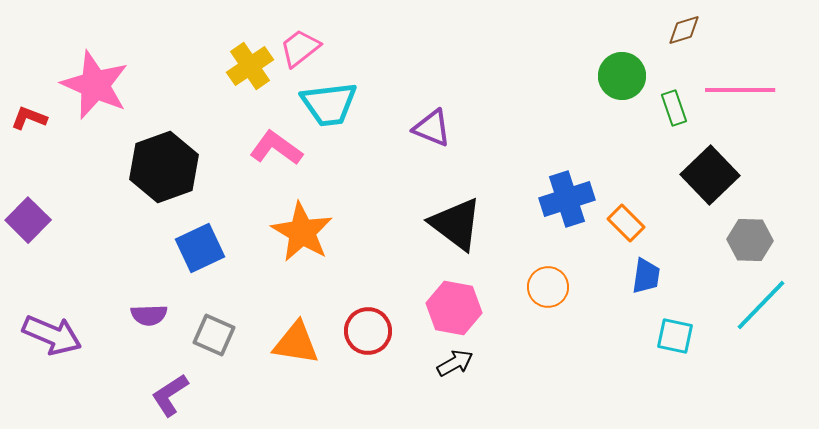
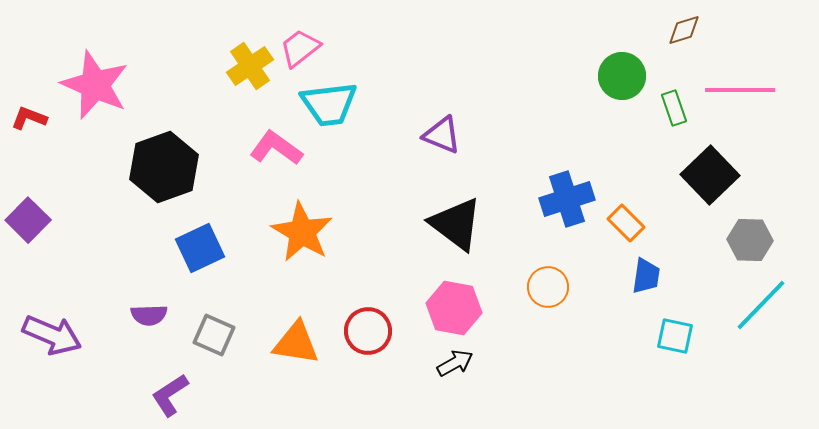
purple triangle: moved 10 px right, 7 px down
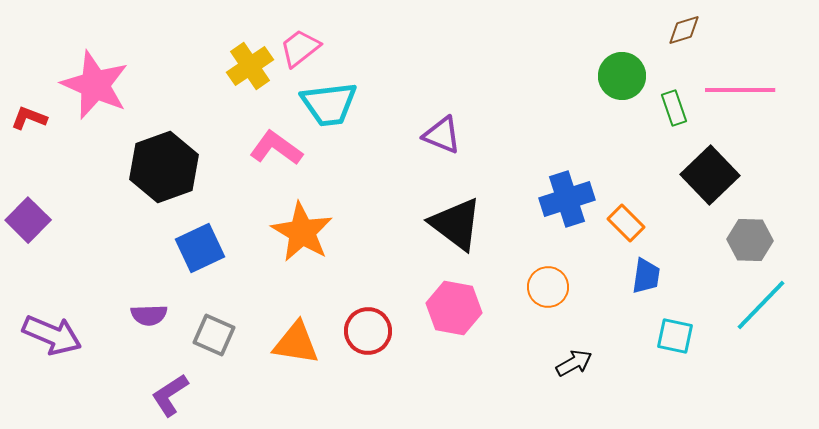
black arrow: moved 119 px right
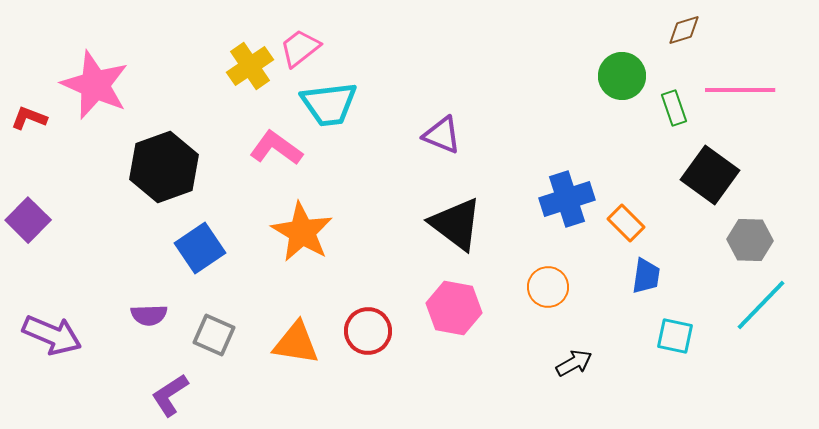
black square: rotated 10 degrees counterclockwise
blue square: rotated 9 degrees counterclockwise
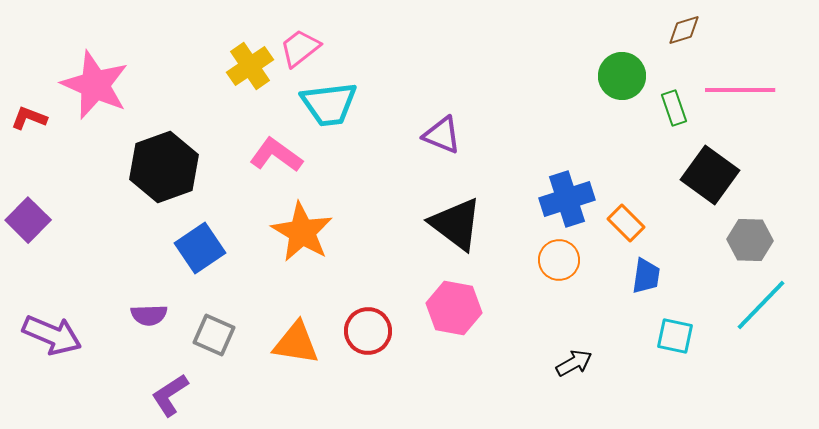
pink L-shape: moved 7 px down
orange circle: moved 11 px right, 27 px up
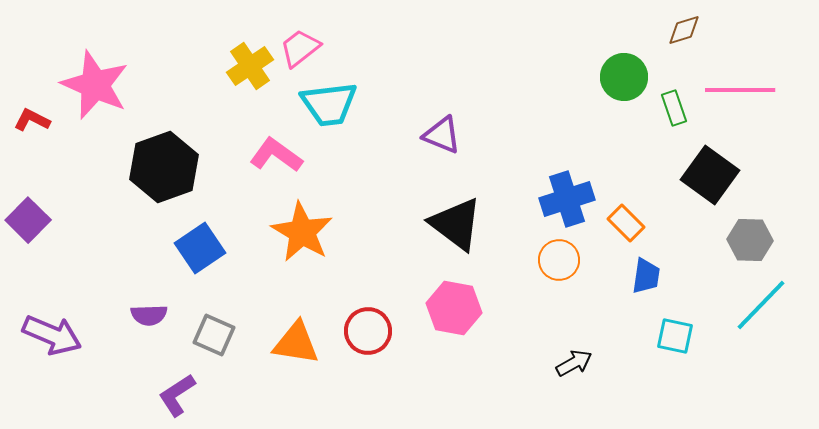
green circle: moved 2 px right, 1 px down
red L-shape: moved 3 px right, 2 px down; rotated 6 degrees clockwise
purple L-shape: moved 7 px right
